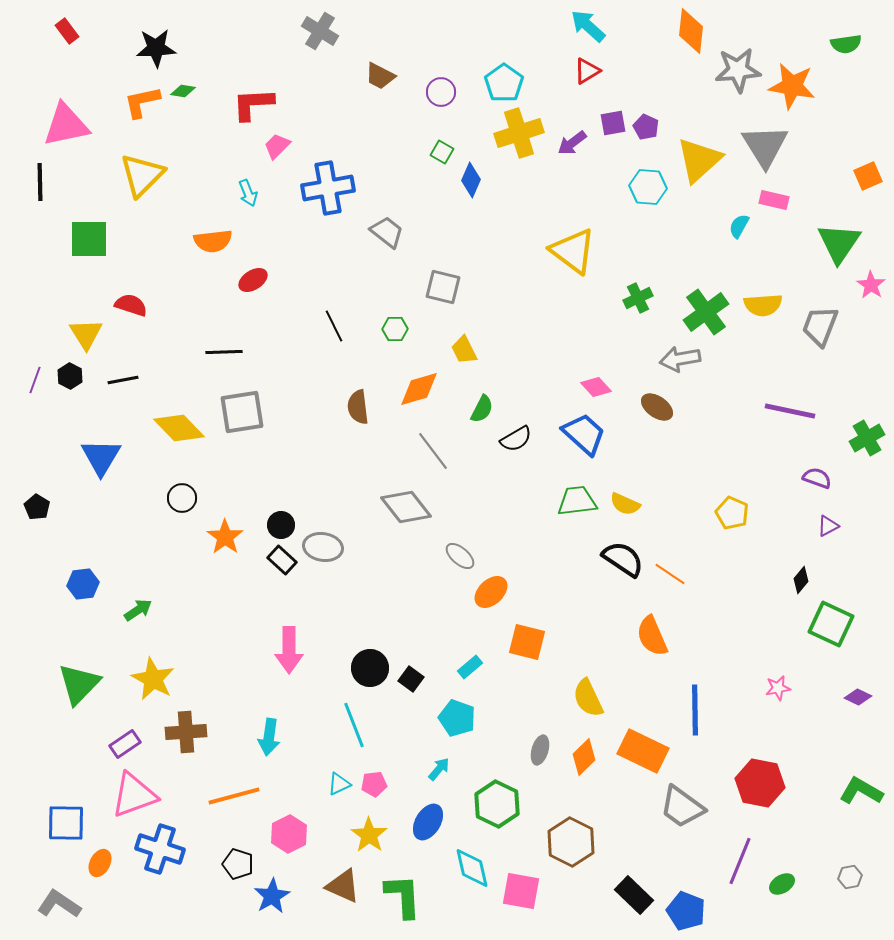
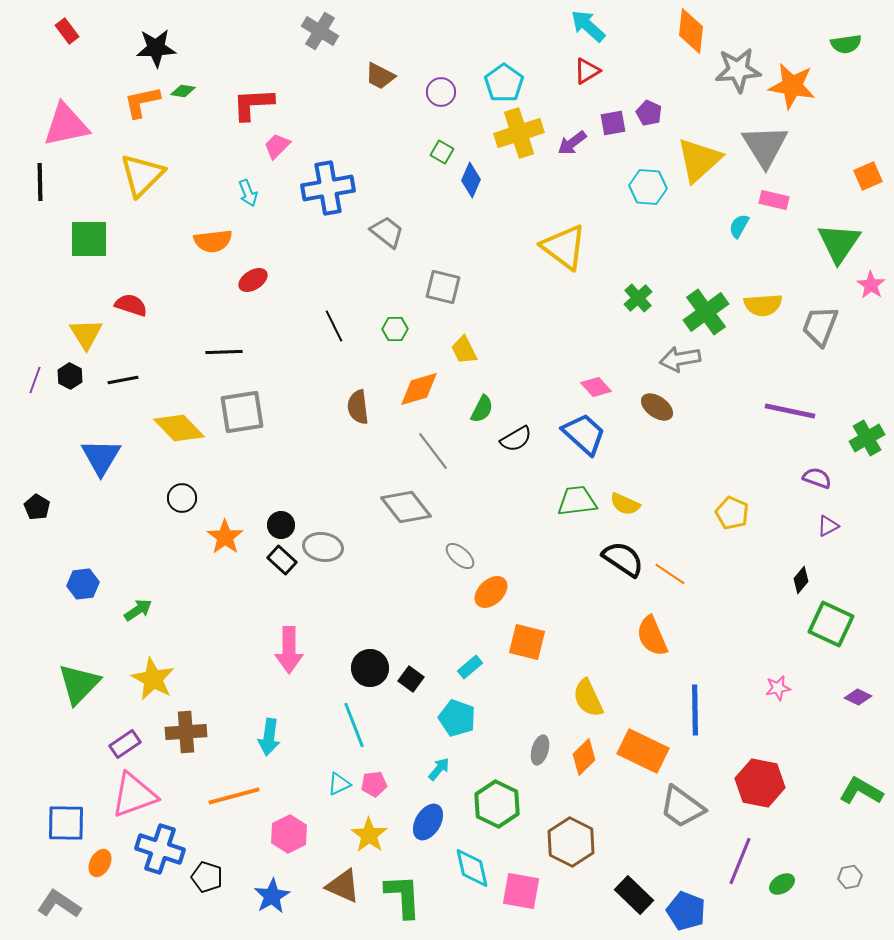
purple pentagon at (646, 127): moved 3 px right, 14 px up
yellow triangle at (573, 251): moved 9 px left, 4 px up
green cross at (638, 298): rotated 16 degrees counterclockwise
black pentagon at (238, 864): moved 31 px left, 13 px down
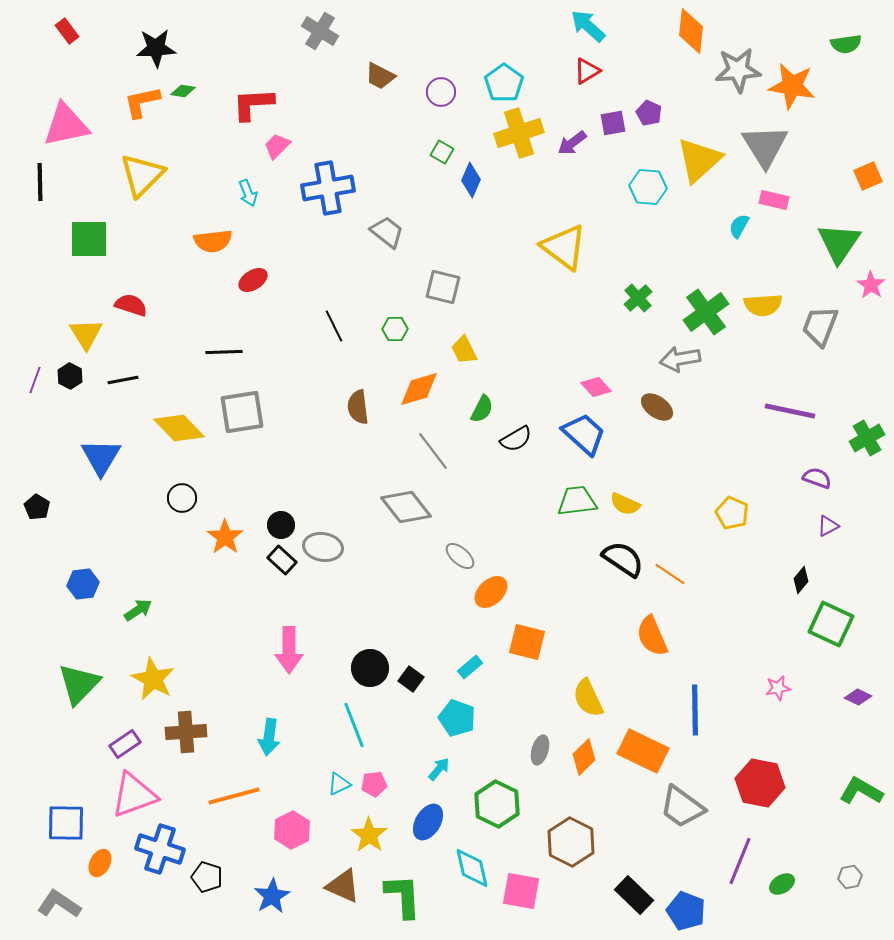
pink hexagon at (289, 834): moved 3 px right, 4 px up
